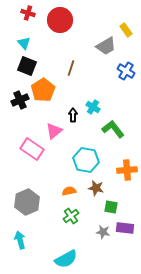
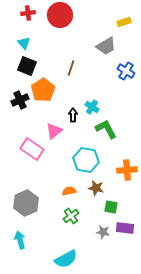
red cross: rotated 24 degrees counterclockwise
red circle: moved 5 px up
yellow rectangle: moved 2 px left, 8 px up; rotated 72 degrees counterclockwise
cyan cross: moved 1 px left
green L-shape: moved 7 px left; rotated 10 degrees clockwise
gray hexagon: moved 1 px left, 1 px down
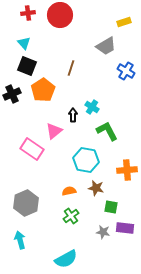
black cross: moved 8 px left, 6 px up
green L-shape: moved 1 px right, 2 px down
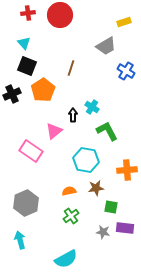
pink rectangle: moved 1 px left, 2 px down
brown star: rotated 21 degrees counterclockwise
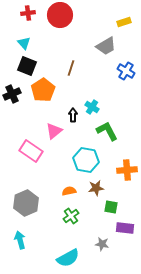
gray star: moved 1 px left, 12 px down
cyan semicircle: moved 2 px right, 1 px up
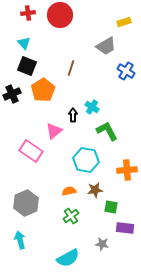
brown star: moved 1 px left, 2 px down
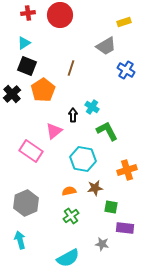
cyan triangle: rotated 40 degrees clockwise
blue cross: moved 1 px up
black cross: rotated 18 degrees counterclockwise
cyan hexagon: moved 3 px left, 1 px up
orange cross: rotated 12 degrees counterclockwise
brown star: moved 2 px up
